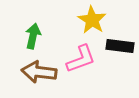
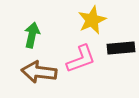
yellow star: rotated 16 degrees clockwise
green arrow: moved 1 px left, 1 px up
black rectangle: moved 1 px right, 2 px down; rotated 12 degrees counterclockwise
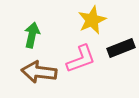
black rectangle: rotated 16 degrees counterclockwise
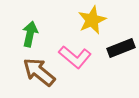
green arrow: moved 2 px left, 1 px up
pink L-shape: moved 6 px left, 2 px up; rotated 60 degrees clockwise
brown arrow: rotated 32 degrees clockwise
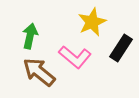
yellow star: moved 2 px down
green arrow: moved 2 px down
black rectangle: rotated 36 degrees counterclockwise
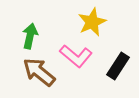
black rectangle: moved 3 px left, 18 px down
pink L-shape: moved 1 px right, 1 px up
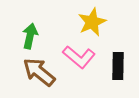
pink L-shape: moved 3 px right, 1 px down
black rectangle: rotated 32 degrees counterclockwise
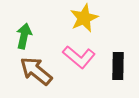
yellow star: moved 8 px left, 4 px up
green arrow: moved 6 px left
brown arrow: moved 3 px left, 1 px up
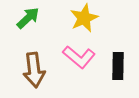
green arrow: moved 4 px right, 18 px up; rotated 35 degrees clockwise
brown arrow: moved 2 px left, 1 px up; rotated 136 degrees counterclockwise
